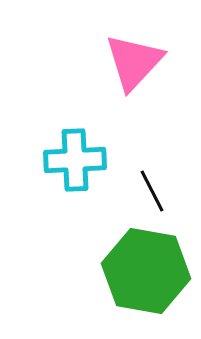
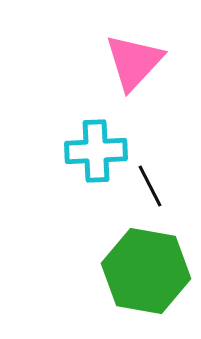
cyan cross: moved 21 px right, 9 px up
black line: moved 2 px left, 5 px up
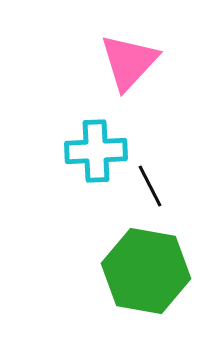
pink triangle: moved 5 px left
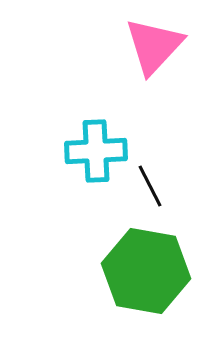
pink triangle: moved 25 px right, 16 px up
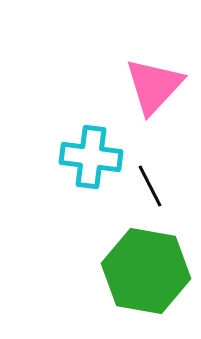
pink triangle: moved 40 px down
cyan cross: moved 5 px left, 6 px down; rotated 10 degrees clockwise
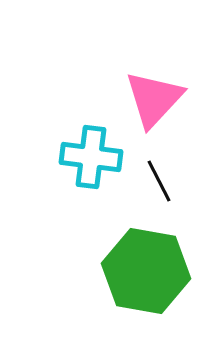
pink triangle: moved 13 px down
black line: moved 9 px right, 5 px up
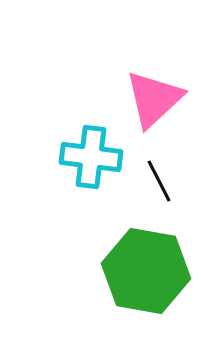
pink triangle: rotated 4 degrees clockwise
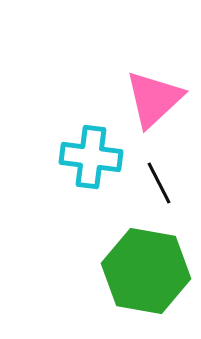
black line: moved 2 px down
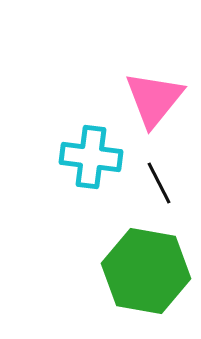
pink triangle: rotated 8 degrees counterclockwise
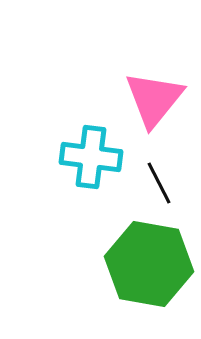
green hexagon: moved 3 px right, 7 px up
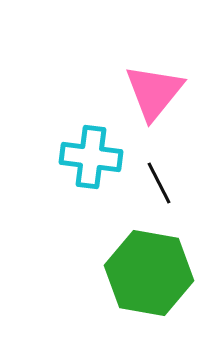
pink triangle: moved 7 px up
green hexagon: moved 9 px down
